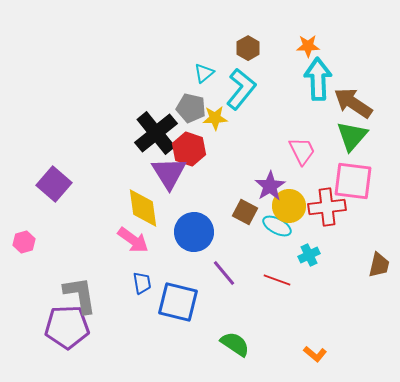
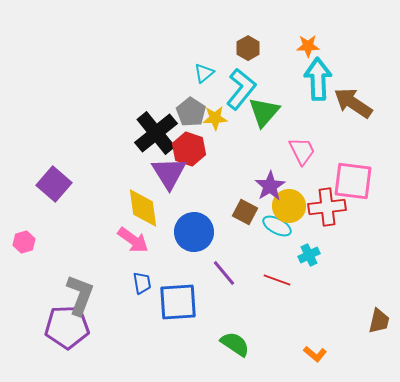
gray pentagon: moved 4 px down; rotated 20 degrees clockwise
green triangle: moved 88 px left, 24 px up
brown trapezoid: moved 56 px down
gray L-shape: rotated 30 degrees clockwise
blue square: rotated 18 degrees counterclockwise
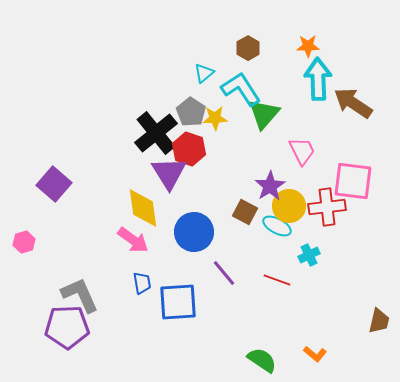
cyan L-shape: rotated 72 degrees counterclockwise
green triangle: moved 2 px down
gray L-shape: rotated 45 degrees counterclockwise
green semicircle: moved 27 px right, 16 px down
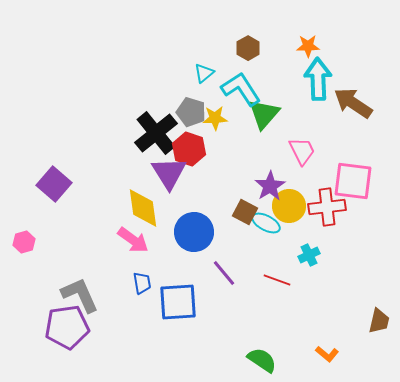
gray pentagon: rotated 16 degrees counterclockwise
cyan ellipse: moved 11 px left, 3 px up
purple pentagon: rotated 6 degrees counterclockwise
orange L-shape: moved 12 px right
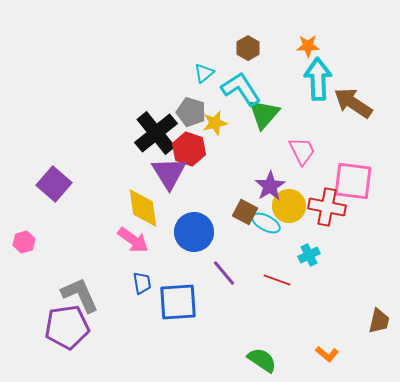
yellow star: moved 5 px down; rotated 10 degrees counterclockwise
red cross: rotated 18 degrees clockwise
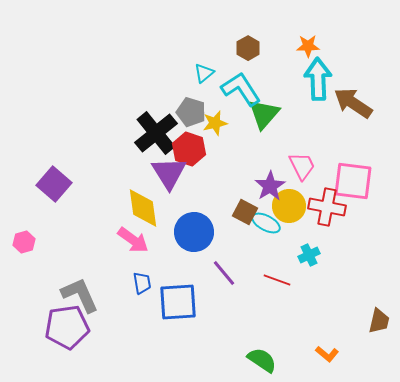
pink trapezoid: moved 15 px down
